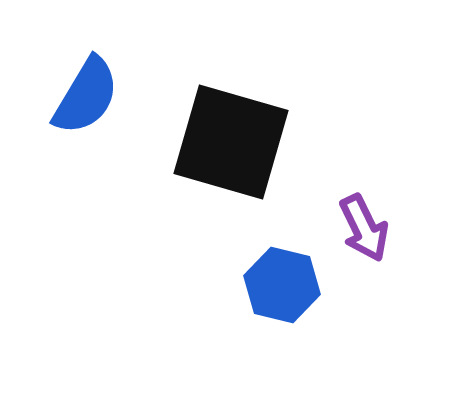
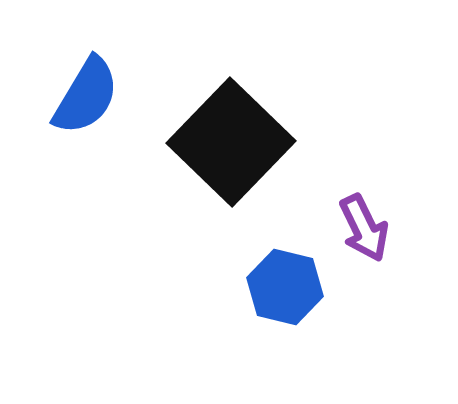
black square: rotated 28 degrees clockwise
blue hexagon: moved 3 px right, 2 px down
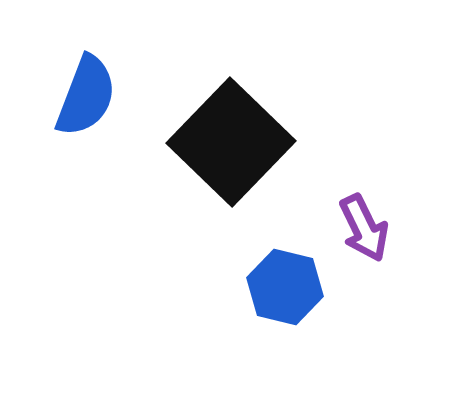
blue semicircle: rotated 10 degrees counterclockwise
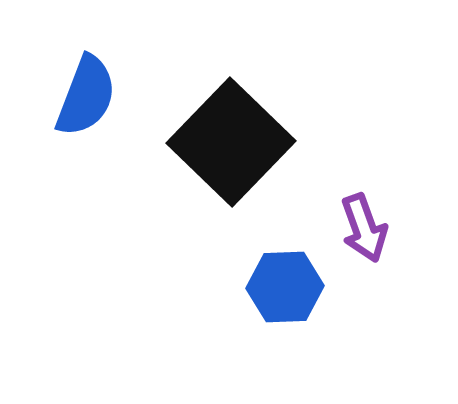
purple arrow: rotated 6 degrees clockwise
blue hexagon: rotated 16 degrees counterclockwise
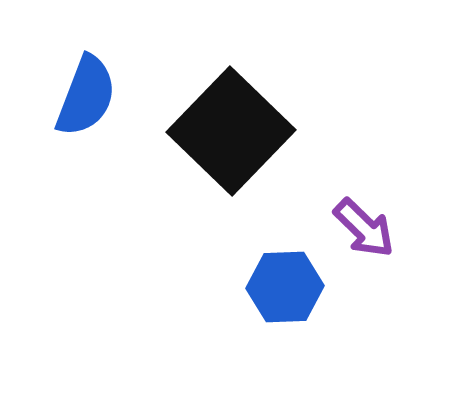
black square: moved 11 px up
purple arrow: rotated 26 degrees counterclockwise
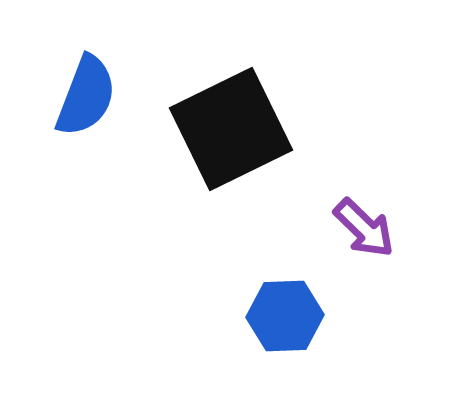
black square: moved 2 px up; rotated 20 degrees clockwise
blue hexagon: moved 29 px down
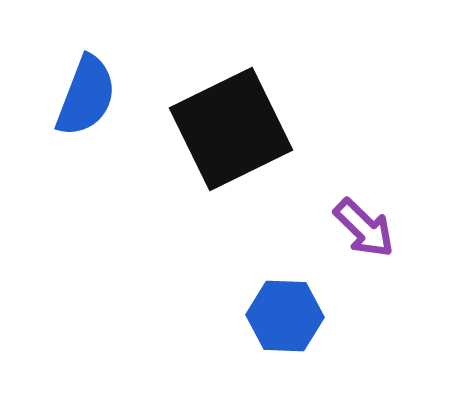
blue hexagon: rotated 4 degrees clockwise
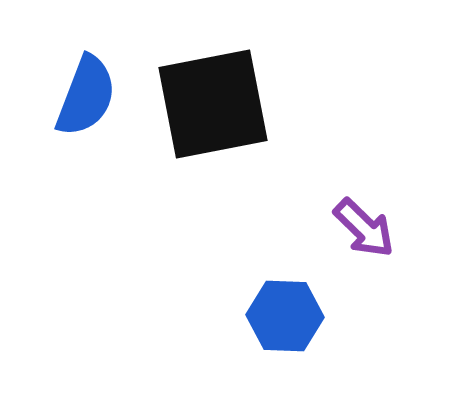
black square: moved 18 px left, 25 px up; rotated 15 degrees clockwise
